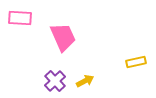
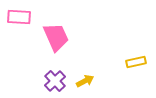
pink rectangle: moved 1 px left, 1 px up
pink trapezoid: moved 7 px left
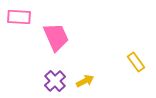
yellow rectangle: rotated 66 degrees clockwise
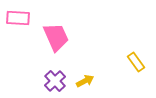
pink rectangle: moved 1 px left, 1 px down
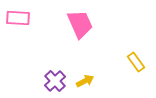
pink trapezoid: moved 24 px right, 13 px up
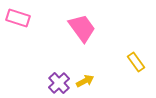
pink rectangle: rotated 15 degrees clockwise
pink trapezoid: moved 2 px right, 4 px down; rotated 12 degrees counterclockwise
purple cross: moved 4 px right, 2 px down
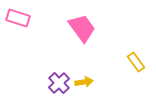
yellow arrow: moved 1 px left, 1 px down; rotated 18 degrees clockwise
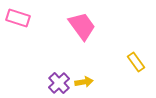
pink trapezoid: moved 2 px up
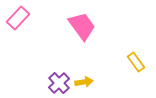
pink rectangle: rotated 65 degrees counterclockwise
